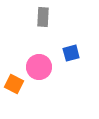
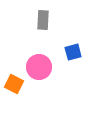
gray rectangle: moved 3 px down
blue square: moved 2 px right, 1 px up
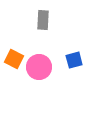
blue square: moved 1 px right, 8 px down
orange square: moved 25 px up
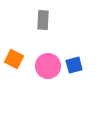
blue square: moved 5 px down
pink circle: moved 9 px right, 1 px up
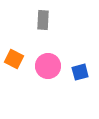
blue square: moved 6 px right, 7 px down
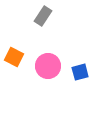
gray rectangle: moved 4 px up; rotated 30 degrees clockwise
orange square: moved 2 px up
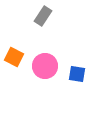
pink circle: moved 3 px left
blue square: moved 3 px left, 2 px down; rotated 24 degrees clockwise
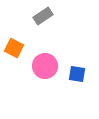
gray rectangle: rotated 24 degrees clockwise
orange square: moved 9 px up
